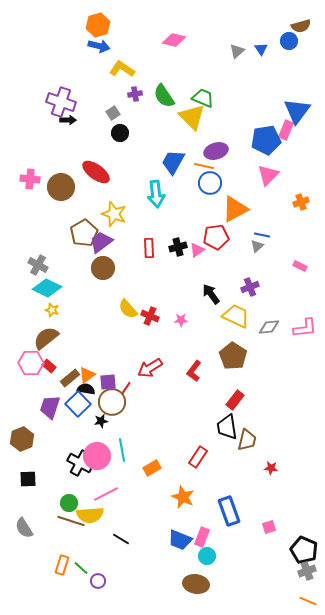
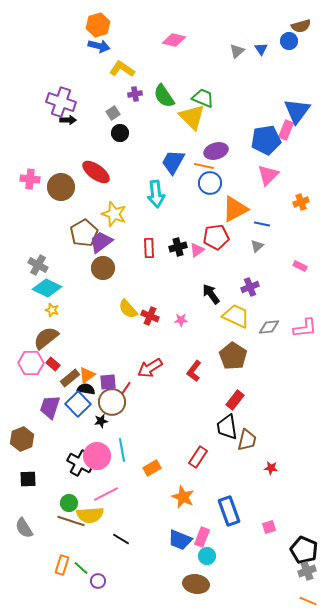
blue line at (262, 235): moved 11 px up
red rectangle at (49, 366): moved 4 px right, 2 px up
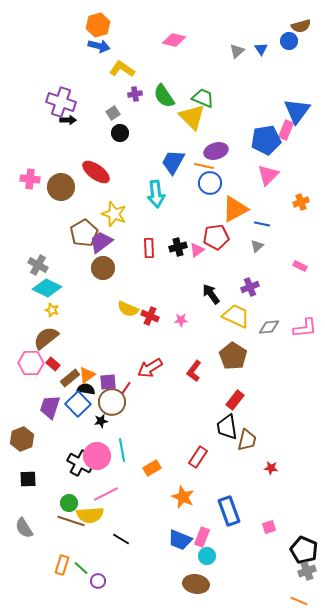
yellow semicircle at (128, 309): rotated 25 degrees counterclockwise
orange line at (308, 601): moved 9 px left
